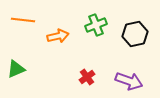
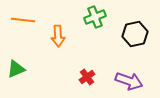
green cross: moved 1 px left, 8 px up
orange arrow: rotated 100 degrees clockwise
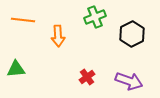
black hexagon: moved 3 px left; rotated 15 degrees counterclockwise
green triangle: rotated 18 degrees clockwise
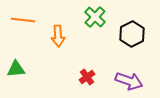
green cross: rotated 25 degrees counterclockwise
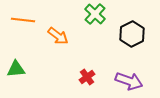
green cross: moved 3 px up
orange arrow: rotated 50 degrees counterclockwise
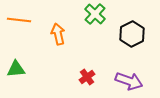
orange line: moved 4 px left
orange arrow: moved 2 px up; rotated 140 degrees counterclockwise
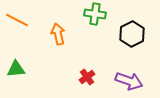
green cross: rotated 35 degrees counterclockwise
orange line: moved 2 px left; rotated 20 degrees clockwise
